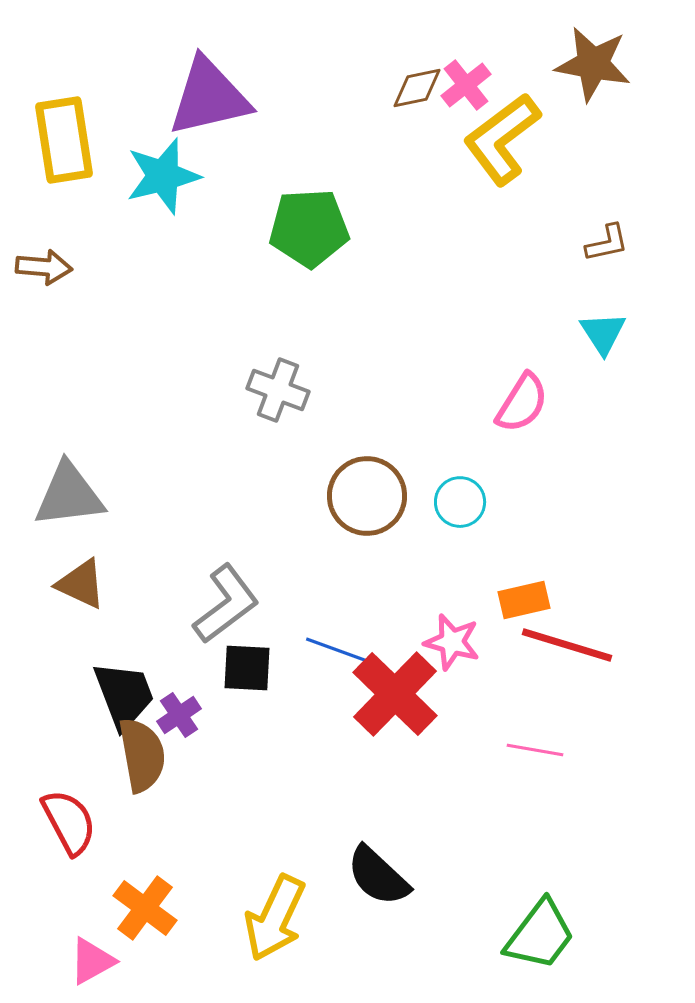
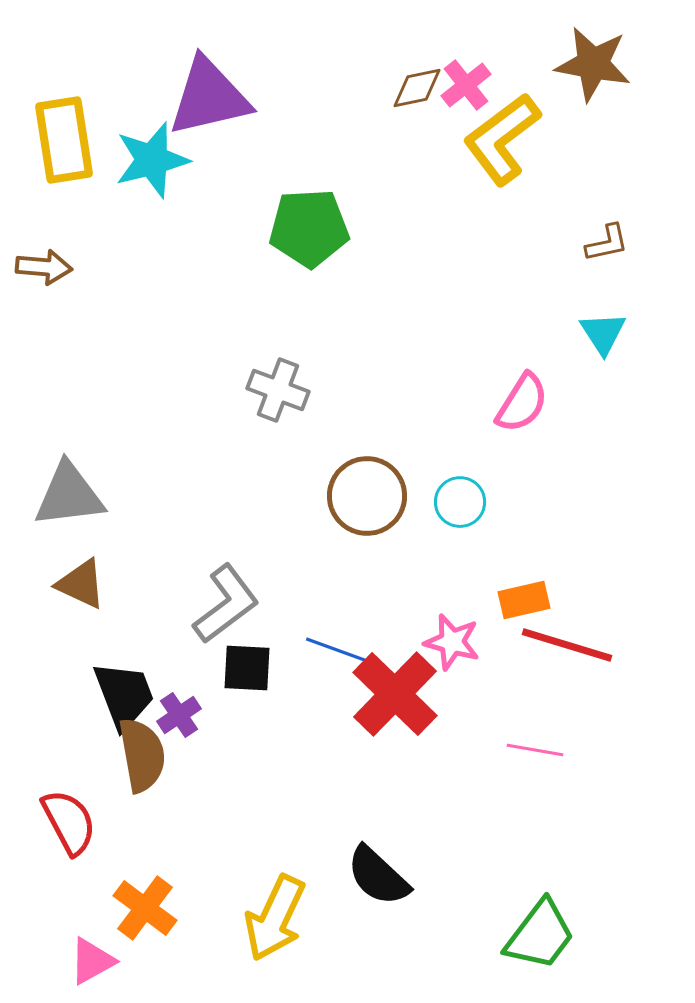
cyan star: moved 11 px left, 16 px up
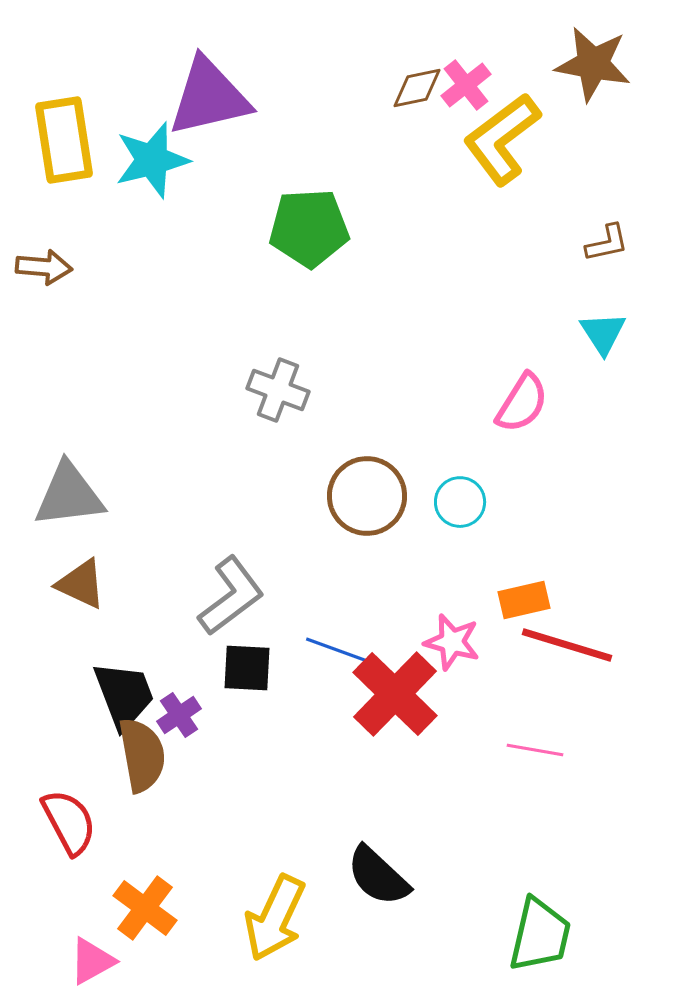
gray L-shape: moved 5 px right, 8 px up
green trapezoid: rotated 24 degrees counterclockwise
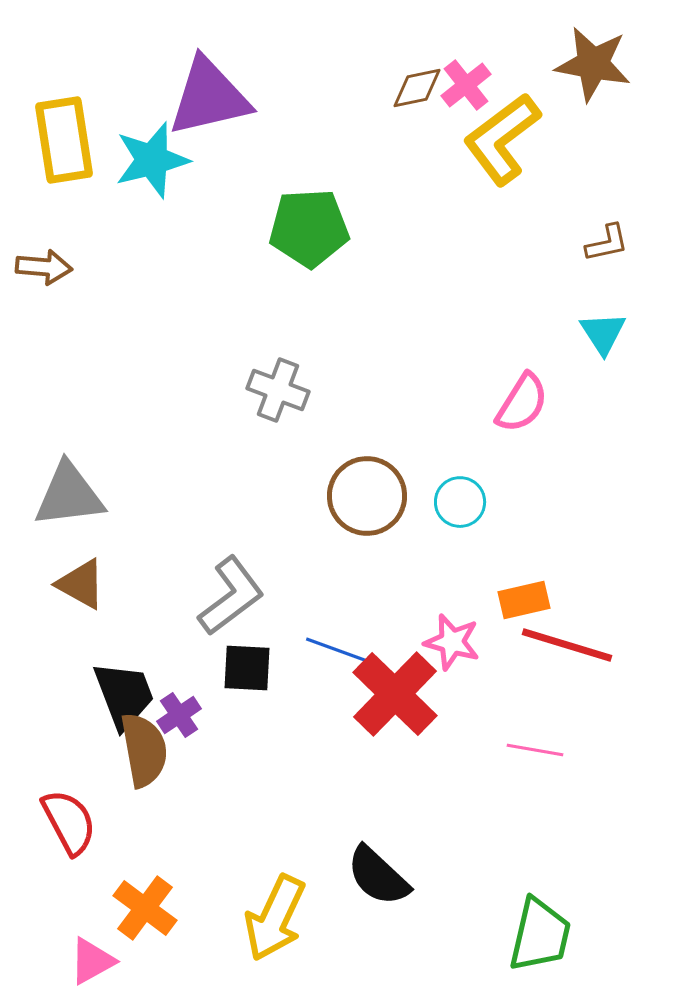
brown triangle: rotated 4 degrees clockwise
brown semicircle: moved 2 px right, 5 px up
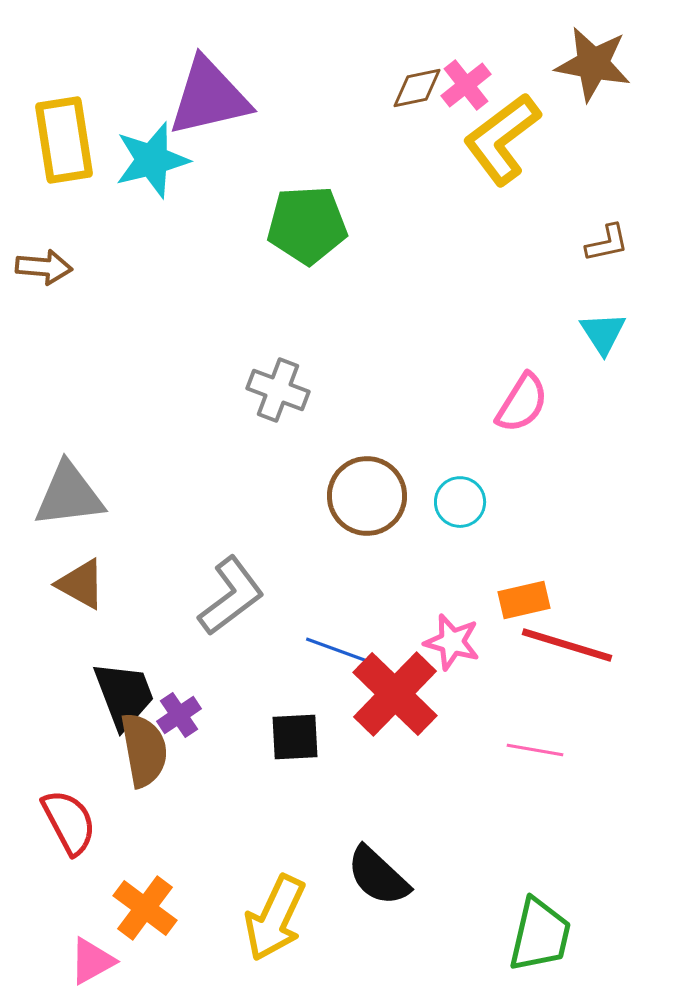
green pentagon: moved 2 px left, 3 px up
black square: moved 48 px right, 69 px down; rotated 6 degrees counterclockwise
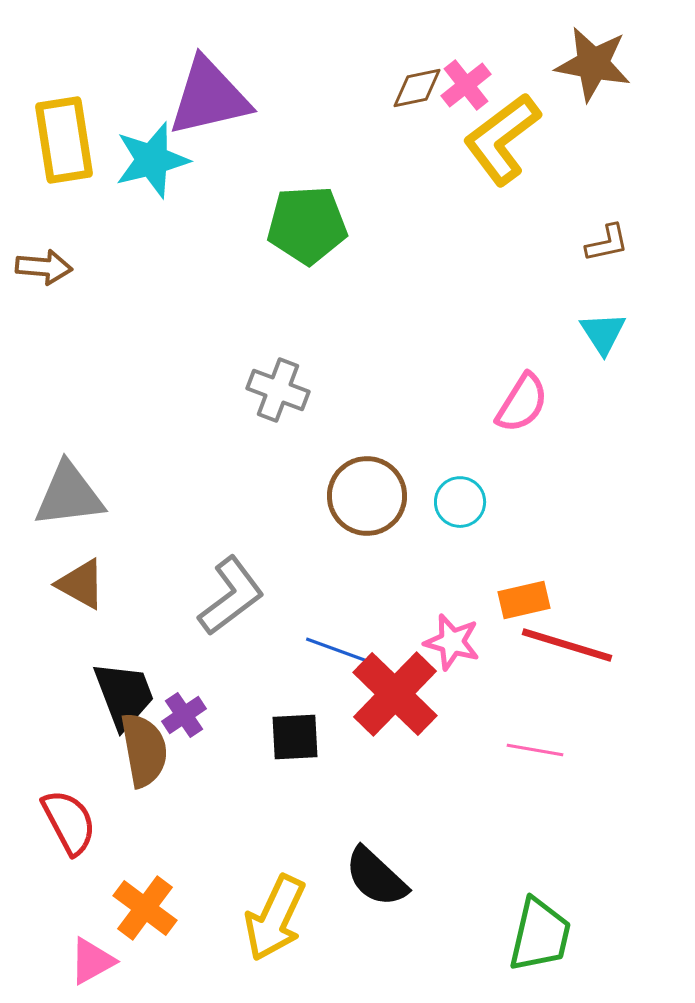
purple cross: moved 5 px right
black semicircle: moved 2 px left, 1 px down
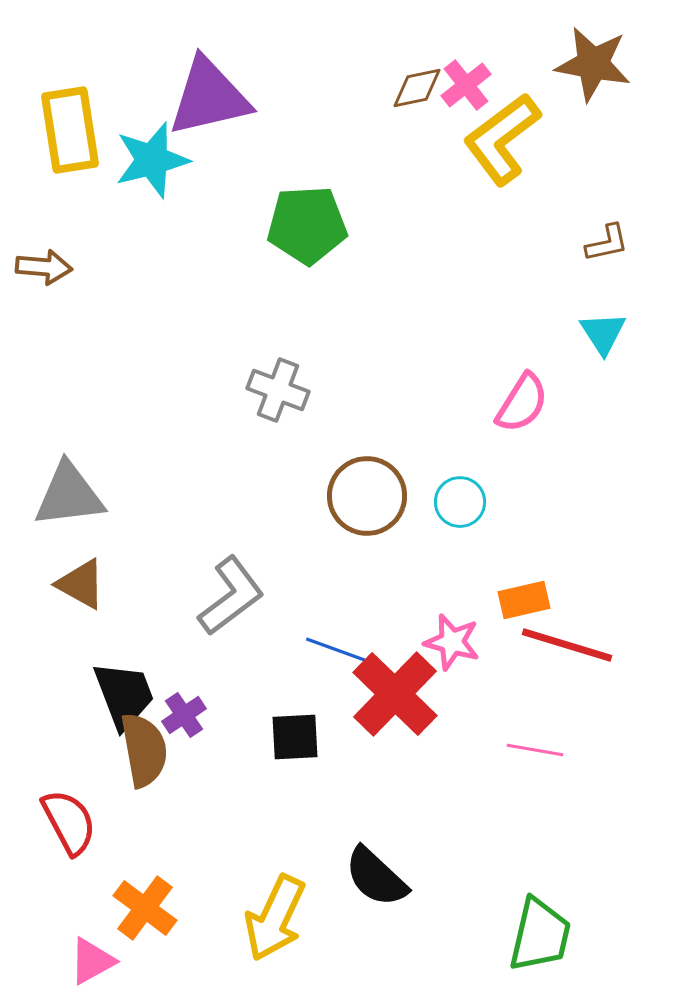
yellow rectangle: moved 6 px right, 10 px up
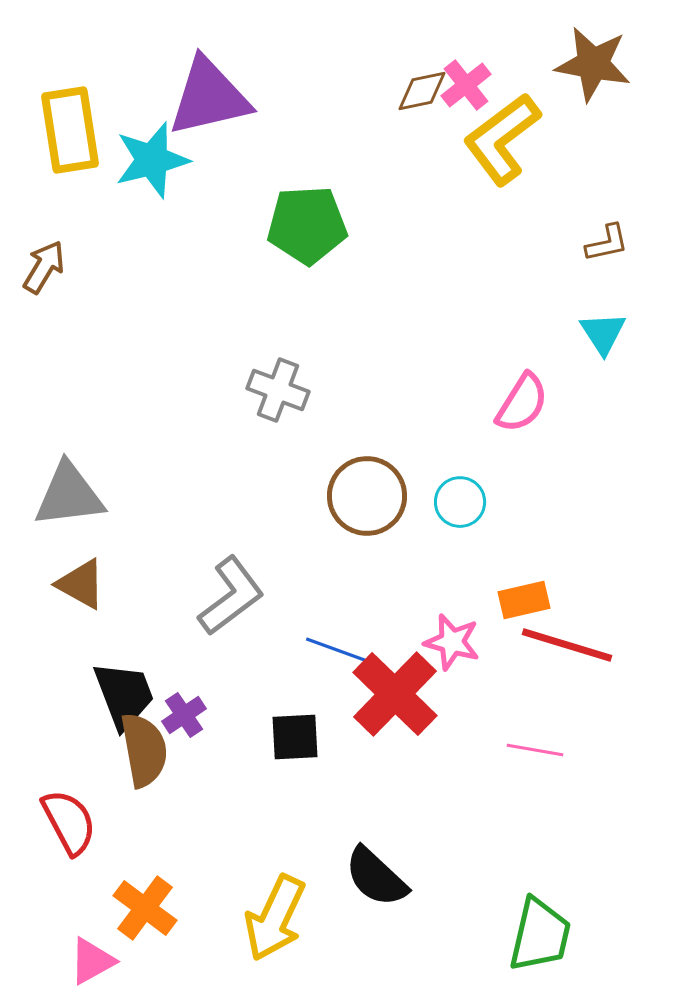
brown diamond: moved 5 px right, 3 px down
brown arrow: rotated 64 degrees counterclockwise
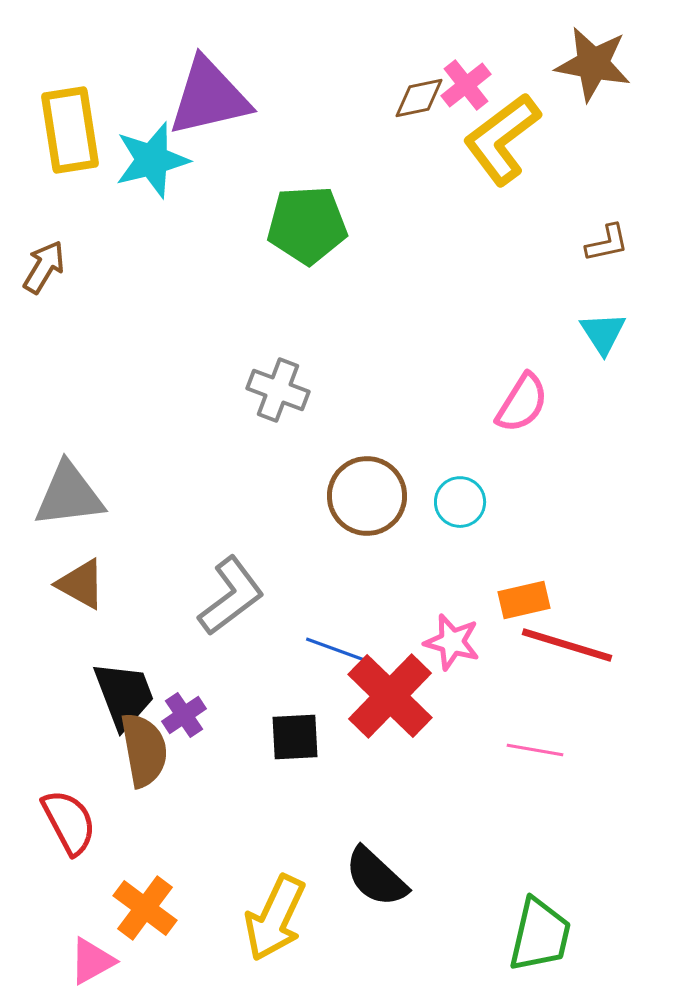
brown diamond: moved 3 px left, 7 px down
red cross: moved 5 px left, 2 px down
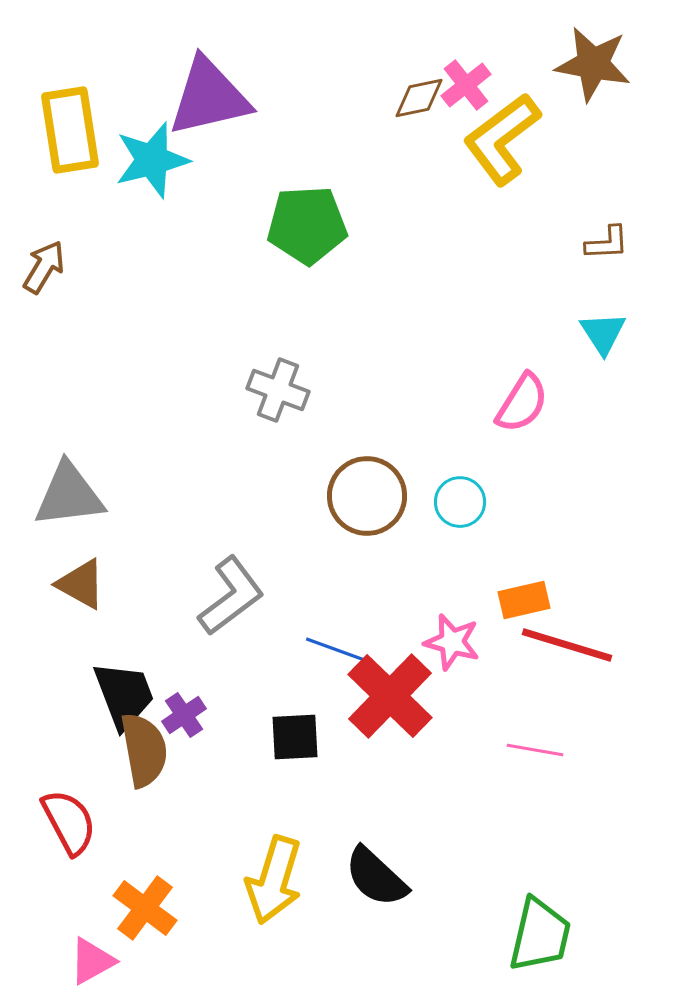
brown L-shape: rotated 9 degrees clockwise
yellow arrow: moved 1 px left, 38 px up; rotated 8 degrees counterclockwise
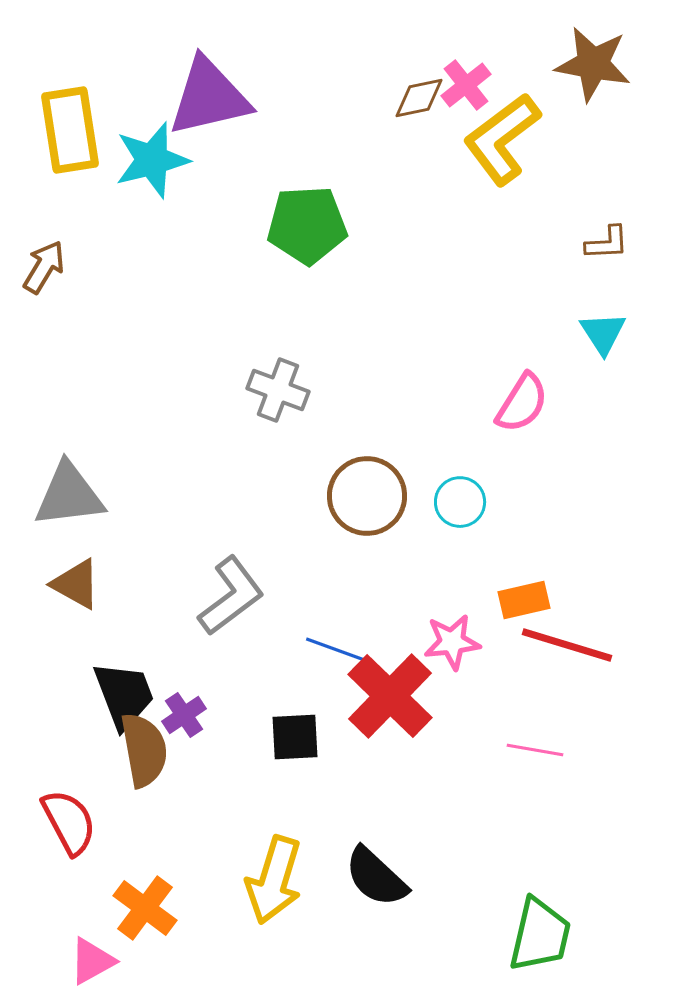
brown triangle: moved 5 px left
pink star: rotated 22 degrees counterclockwise
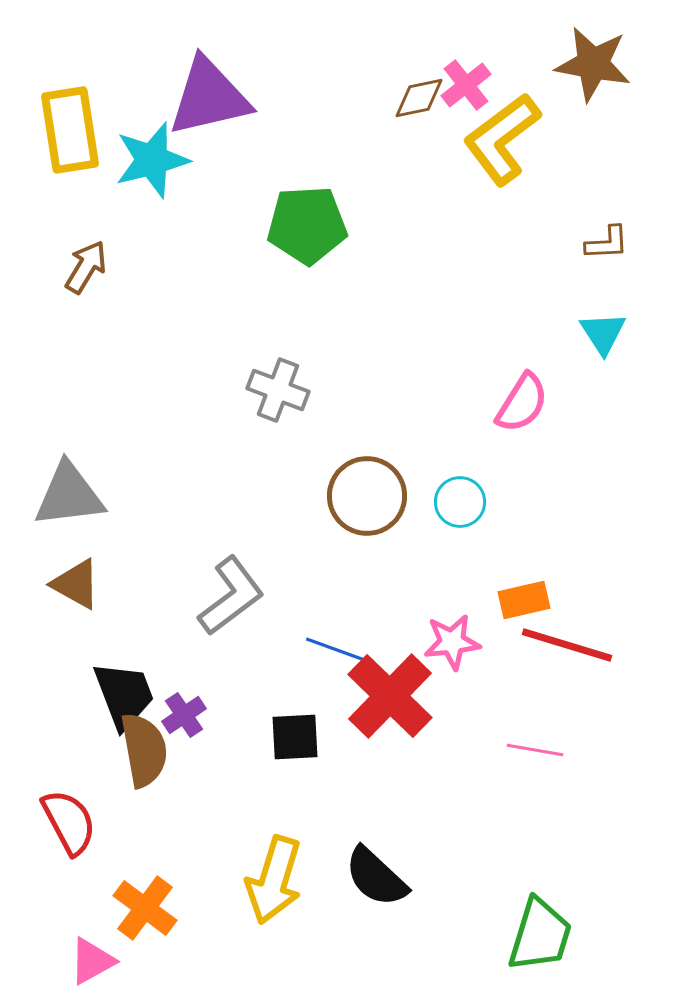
brown arrow: moved 42 px right
green trapezoid: rotated 4 degrees clockwise
